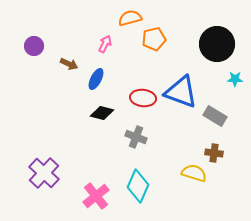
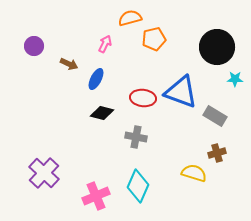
black circle: moved 3 px down
gray cross: rotated 10 degrees counterclockwise
brown cross: moved 3 px right; rotated 24 degrees counterclockwise
pink cross: rotated 16 degrees clockwise
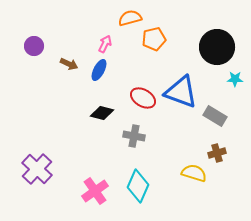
blue ellipse: moved 3 px right, 9 px up
red ellipse: rotated 25 degrees clockwise
gray cross: moved 2 px left, 1 px up
purple cross: moved 7 px left, 4 px up
pink cross: moved 1 px left, 5 px up; rotated 12 degrees counterclockwise
